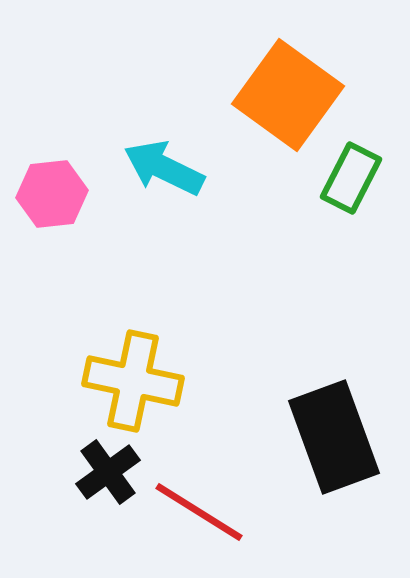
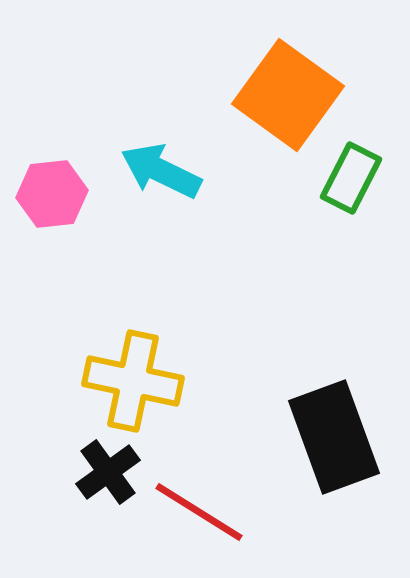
cyan arrow: moved 3 px left, 3 px down
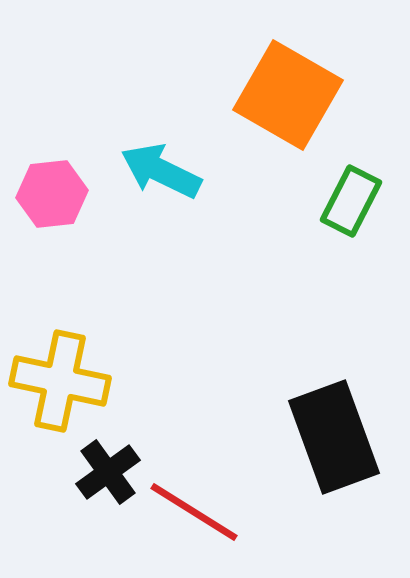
orange square: rotated 6 degrees counterclockwise
green rectangle: moved 23 px down
yellow cross: moved 73 px left
red line: moved 5 px left
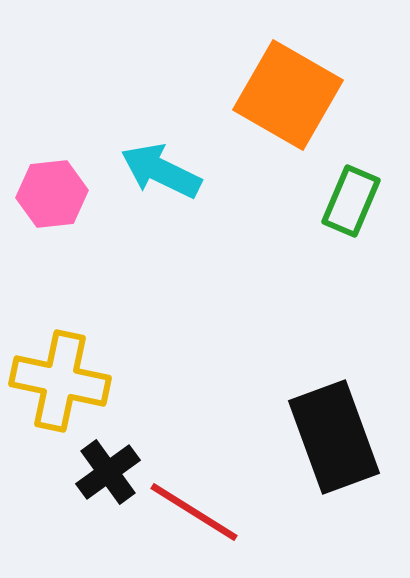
green rectangle: rotated 4 degrees counterclockwise
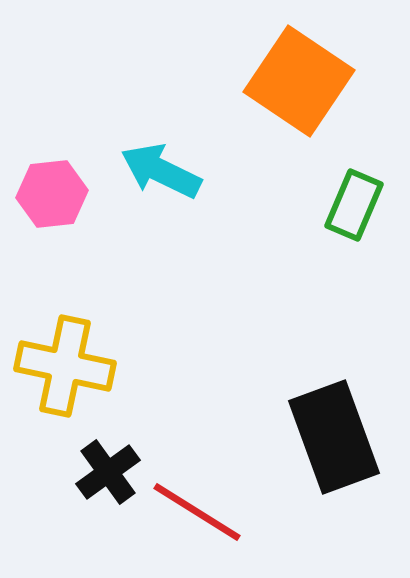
orange square: moved 11 px right, 14 px up; rotated 4 degrees clockwise
green rectangle: moved 3 px right, 4 px down
yellow cross: moved 5 px right, 15 px up
red line: moved 3 px right
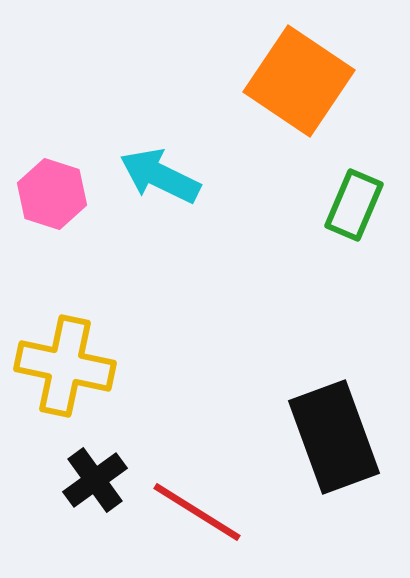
cyan arrow: moved 1 px left, 5 px down
pink hexagon: rotated 24 degrees clockwise
black cross: moved 13 px left, 8 px down
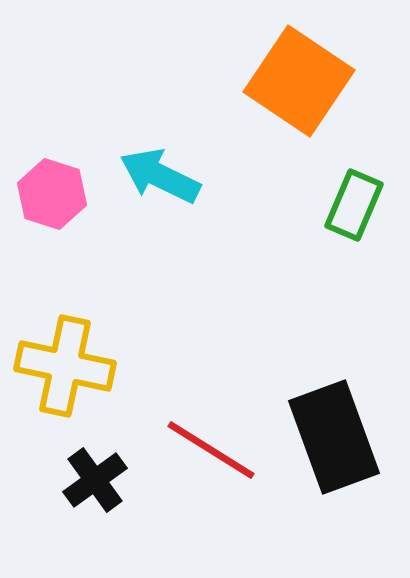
red line: moved 14 px right, 62 px up
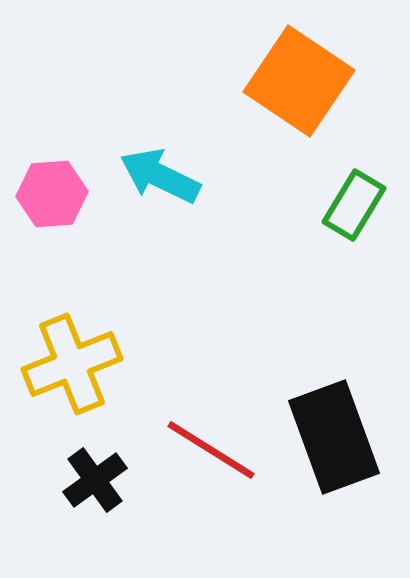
pink hexagon: rotated 22 degrees counterclockwise
green rectangle: rotated 8 degrees clockwise
yellow cross: moved 7 px right, 2 px up; rotated 34 degrees counterclockwise
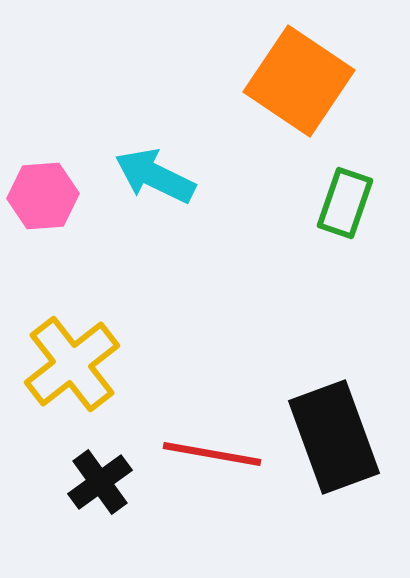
cyan arrow: moved 5 px left
pink hexagon: moved 9 px left, 2 px down
green rectangle: moved 9 px left, 2 px up; rotated 12 degrees counterclockwise
yellow cross: rotated 16 degrees counterclockwise
red line: moved 1 px right, 4 px down; rotated 22 degrees counterclockwise
black cross: moved 5 px right, 2 px down
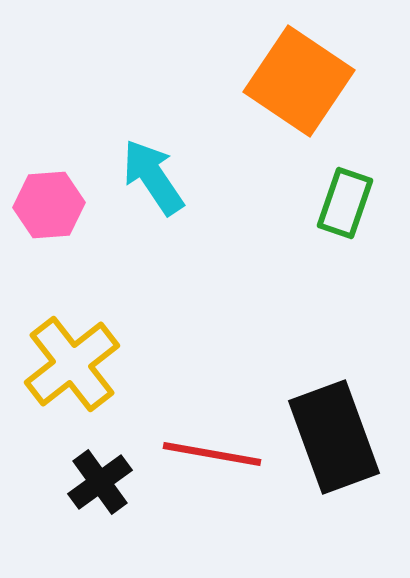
cyan arrow: moved 2 px left, 1 px down; rotated 30 degrees clockwise
pink hexagon: moved 6 px right, 9 px down
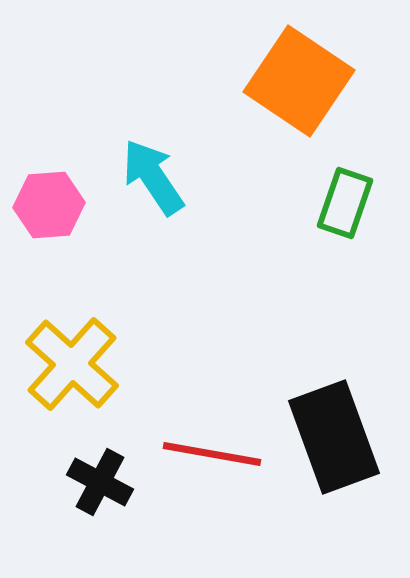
yellow cross: rotated 10 degrees counterclockwise
black cross: rotated 26 degrees counterclockwise
